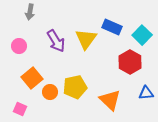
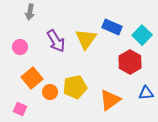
pink circle: moved 1 px right, 1 px down
orange triangle: rotated 40 degrees clockwise
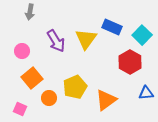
pink circle: moved 2 px right, 4 px down
yellow pentagon: rotated 10 degrees counterclockwise
orange circle: moved 1 px left, 6 px down
orange triangle: moved 4 px left
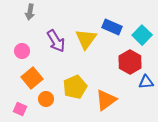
blue triangle: moved 11 px up
orange circle: moved 3 px left, 1 px down
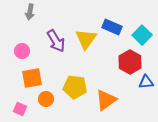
orange square: rotated 30 degrees clockwise
yellow pentagon: rotated 30 degrees clockwise
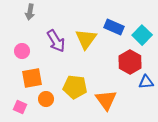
blue rectangle: moved 2 px right
orange triangle: rotated 30 degrees counterclockwise
pink square: moved 2 px up
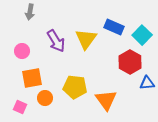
blue triangle: moved 1 px right, 1 px down
orange circle: moved 1 px left, 1 px up
